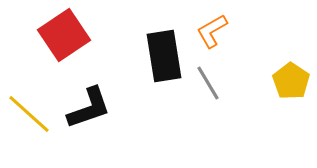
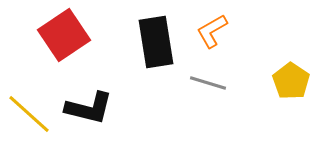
black rectangle: moved 8 px left, 14 px up
gray line: rotated 42 degrees counterclockwise
black L-shape: rotated 33 degrees clockwise
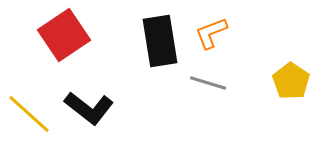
orange L-shape: moved 1 px left, 2 px down; rotated 9 degrees clockwise
black rectangle: moved 4 px right, 1 px up
black L-shape: rotated 24 degrees clockwise
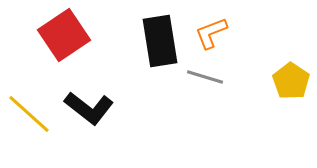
gray line: moved 3 px left, 6 px up
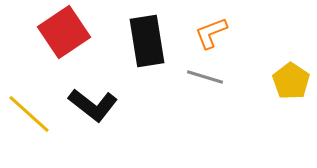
red square: moved 3 px up
black rectangle: moved 13 px left
black L-shape: moved 4 px right, 3 px up
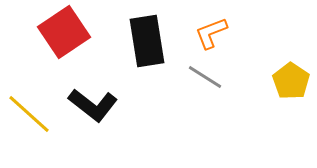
gray line: rotated 15 degrees clockwise
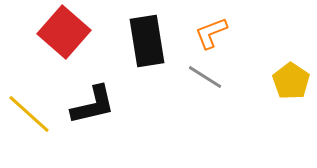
red square: rotated 15 degrees counterclockwise
black L-shape: rotated 51 degrees counterclockwise
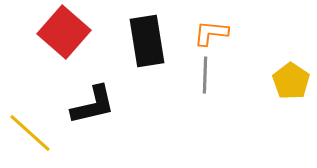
orange L-shape: rotated 27 degrees clockwise
gray line: moved 2 px up; rotated 60 degrees clockwise
yellow line: moved 1 px right, 19 px down
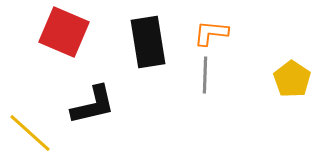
red square: rotated 18 degrees counterclockwise
black rectangle: moved 1 px right, 1 px down
yellow pentagon: moved 1 px right, 2 px up
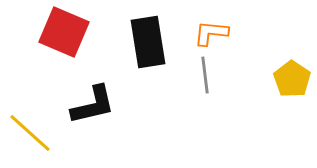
gray line: rotated 9 degrees counterclockwise
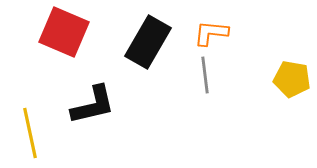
black rectangle: rotated 39 degrees clockwise
yellow pentagon: rotated 24 degrees counterclockwise
yellow line: rotated 36 degrees clockwise
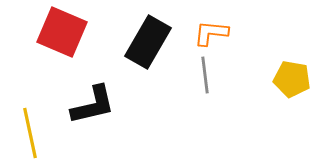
red square: moved 2 px left
